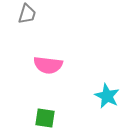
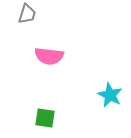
pink semicircle: moved 1 px right, 9 px up
cyan star: moved 3 px right, 1 px up
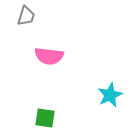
gray trapezoid: moved 1 px left, 2 px down
cyan star: rotated 20 degrees clockwise
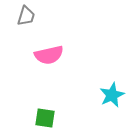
pink semicircle: moved 1 px up; rotated 20 degrees counterclockwise
cyan star: moved 2 px right
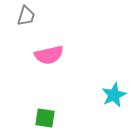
cyan star: moved 2 px right
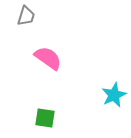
pink semicircle: moved 1 px left, 3 px down; rotated 132 degrees counterclockwise
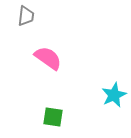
gray trapezoid: rotated 10 degrees counterclockwise
green square: moved 8 px right, 1 px up
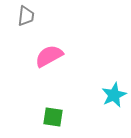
pink semicircle: moved 1 px right, 2 px up; rotated 64 degrees counterclockwise
